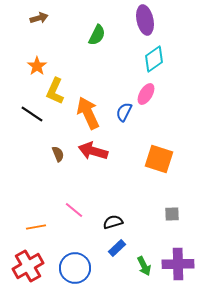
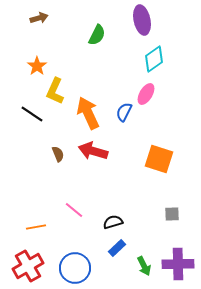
purple ellipse: moved 3 px left
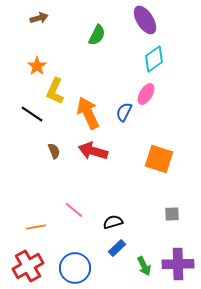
purple ellipse: moved 3 px right; rotated 20 degrees counterclockwise
brown semicircle: moved 4 px left, 3 px up
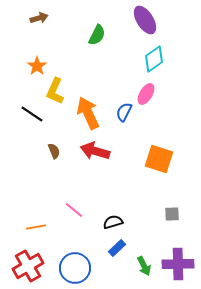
red arrow: moved 2 px right
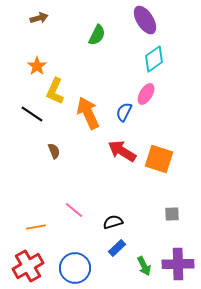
red arrow: moved 27 px right; rotated 16 degrees clockwise
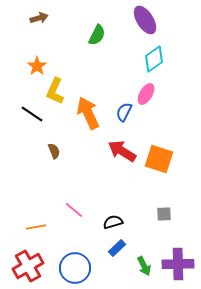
gray square: moved 8 px left
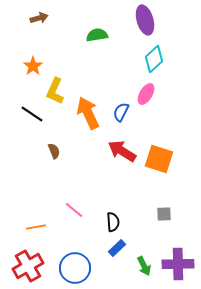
purple ellipse: rotated 16 degrees clockwise
green semicircle: rotated 125 degrees counterclockwise
cyan diamond: rotated 8 degrees counterclockwise
orange star: moved 4 px left
blue semicircle: moved 3 px left
black semicircle: rotated 102 degrees clockwise
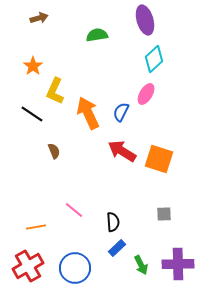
green arrow: moved 3 px left, 1 px up
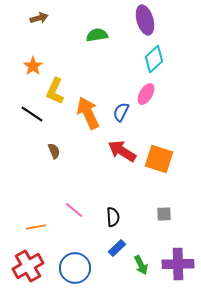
black semicircle: moved 5 px up
